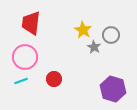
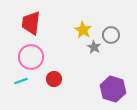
pink circle: moved 6 px right
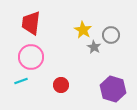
red circle: moved 7 px right, 6 px down
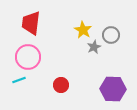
gray star: rotated 16 degrees clockwise
pink circle: moved 3 px left
cyan line: moved 2 px left, 1 px up
purple hexagon: rotated 15 degrees counterclockwise
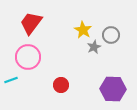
red trapezoid: rotated 30 degrees clockwise
cyan line: moved 8 px left
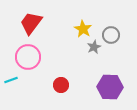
yellow star: moved 1 px up
purple hexagon: moved 3 px left, 2 px up
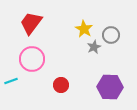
yellow star: moved 1 px right
pink circle: moved 4 px right, 2 px down
cyan line: moved 1 px down
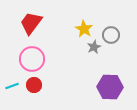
cyan line: moved 1 px right, 5 px down
red circle: moved 27 px left
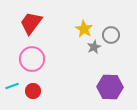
red circle: moved 1 px left, 6 px down
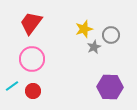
yellow star: rotated 24 degrees clockwise
cyan line: rotated 16 degrees counterclockwise
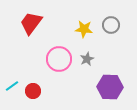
yellow star: rotated 24 degrees clockwise
gray circle: moved 10 px up
gray star: moved 7 px left, 12 px down
pink circle: moved 27 px right
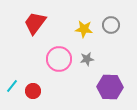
red trapezoid: moved 4 px right
gray star: rotated 16 degrees clockwise
cyan line: rotated 16 degrees counterclockwise
